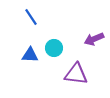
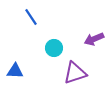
blue triangle: moved 15 px left, 16 px down
purple triangle: moved 1 px left, 1 px up; rotated 25 degrees counterclockwise
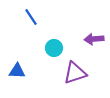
purple arrow: rotated 18 degrees clockwise
blue triangle: moved 2 px right
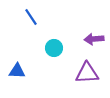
purple triangle: moved 12 px right; rotated 15 degrees clockwise
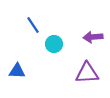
blue line: moved 2 px right, 8 px down
purple arrow: moved 1 px left, 2 px up
cyan circle: moved 4 px up
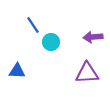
cyan circle: moved 3 px left, 2 px up
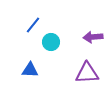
blue line: rotated 72 degrees clockwise
blue triangle: moved 13 px right, 1 px up
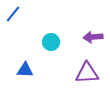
blue line: moved 20 px left, 11 px up
blue triangle: moved 5 px left
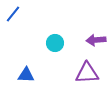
purple arrow: moved 3 px right, 3 px down
cyan circle: moved 4 px right, 1 px down
blue triangle: moved 1 px right, 5 px down
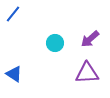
purple arrow: moved 6 px left, 1 px up; rotated 36 degrees counterclockwise
blue triangle: moved 12 px left, 1 px up; rotated 30 degrees clockwise
